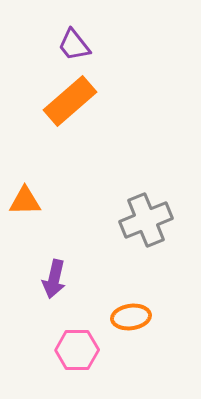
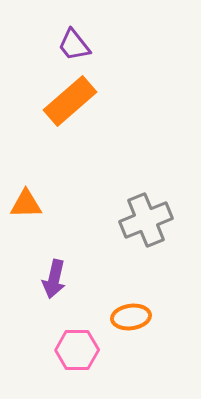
orange triangle: moved 1 px right, 3 px down
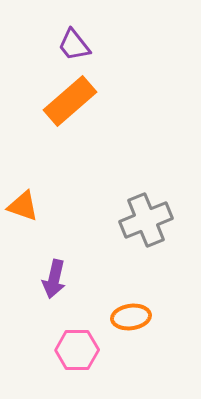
orange triangle: moved 3 px left, 2 px down; rotated 20 degrees clockwise
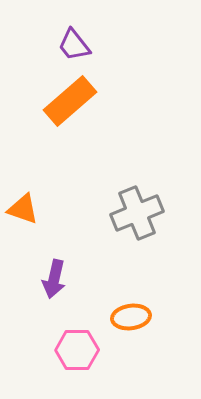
orange triangle: moved 3 px down
gray cross: moved 9 px left, 7 px up
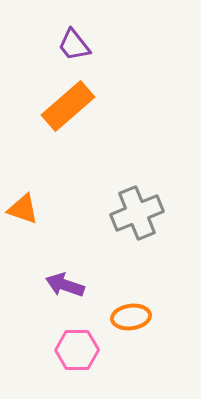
orange rectangle: moved 2 px left, 5 px down
purple arrow: moved 11 px right, 6 px down; rotated 96 degrees clockwise
